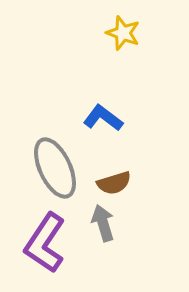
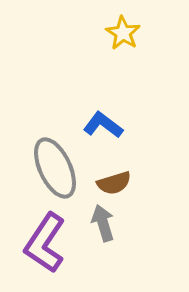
yellow star: rotated 12 degrees clockwise
blue L-shape: moved 7 px down
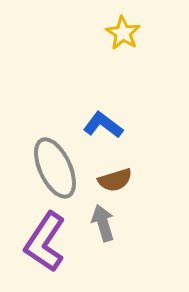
brown semicircle: moved 1 px right, 3 px up
purple L-shape: moved 1 px up
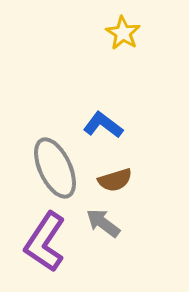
gray arrow: rotated 36 degrees counterclockwise
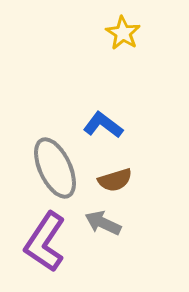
gray arrow: rotated 12 degrees counterclockwise
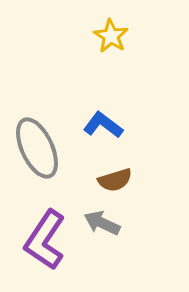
yellow star: moved 12 px left, 3 px down
gray ellipse: moved 18 px left, 20 px up
gray arrow: moved 1 px left
purple L-shape: moved 2 px up
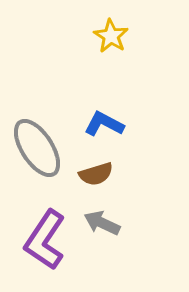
blue L-shape: moved 1 px right, 1 px up; rotated 9 degrees counterclockwise
gray ellipse: rotated 8 degrees counterclockwise
brown semicircle: moved 19 px left, 6 px up
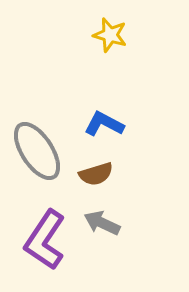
yellow star: moved 1 px left, 1 px up; rotated 16 degrees counterclockwise
gray ellipse: moved 3 px down
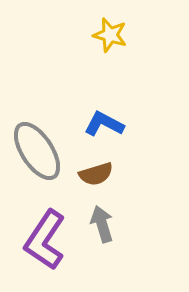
gray arrow: moved 1 px down; rotated 48 degrees clockwise
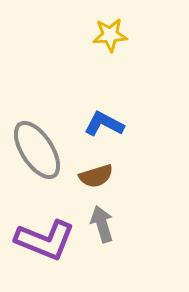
yellow star: rotated 20 degrees counterclockwise
gray ellipse: moved 1 px up
brown semicircle: moved 2 px down
purple L-shape: rotated 102 degrees counterclockwise
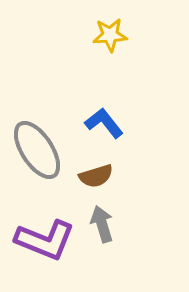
blue L-shape: moved 1 px up; rotated 24 degrees clockwise
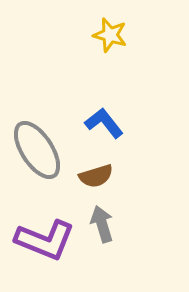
yellow star: rotated 20 degrees clockwise
